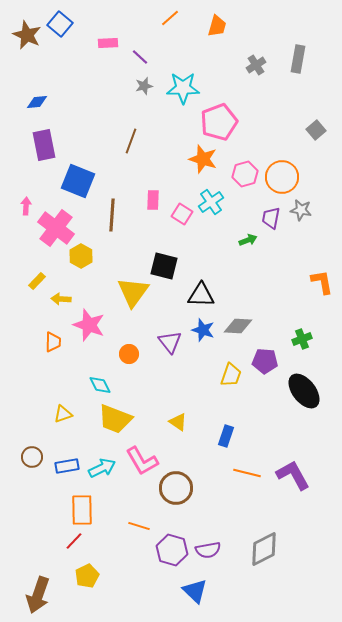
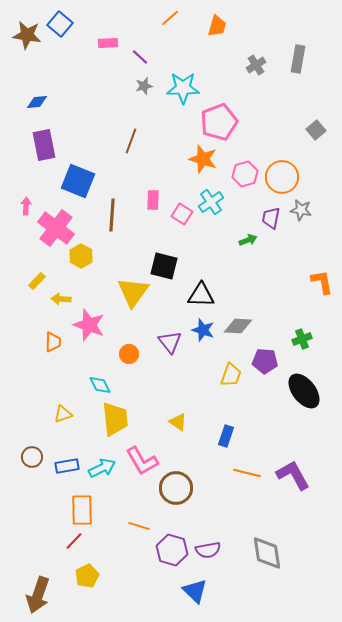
brown star at (27, 35): rotated 16 degrees counterclockwise
yellow trapezoid at (115, 419): rotated 117 degrees counterclockwise
gray diamond at (264, 549): moved 3 px right, 4 px down; rotated 72 degrees counterclockwise
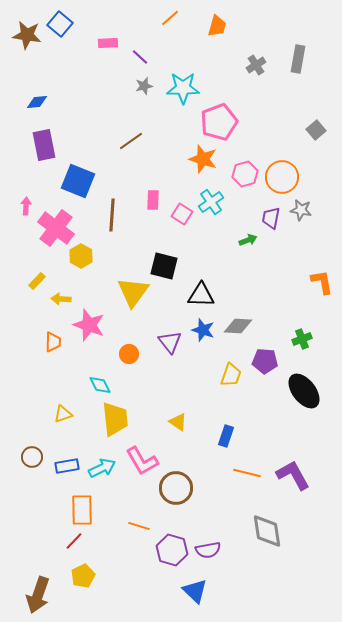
brown line at (131, 141): rotated 35 degrees clockwise
gray diamond at (267, 553): moved 22 px up
yellow pentagon at (87, 576): moved 4 px left
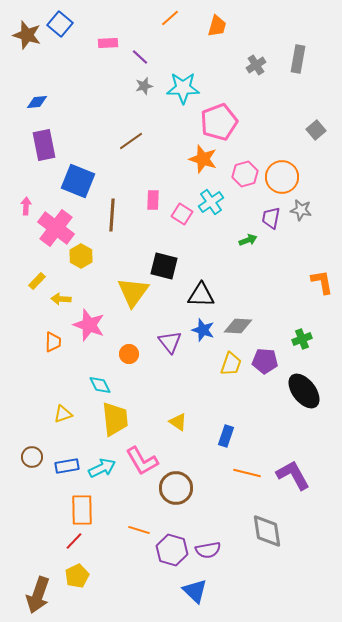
brown star at (27, 35): rotated 8 degrees clockwise
yellow trapezoid at (231, 375): moved 11 px up
orange line at (139, 526): moved 4 px down
yellow pentagon at (83, 576): moved 6 px left
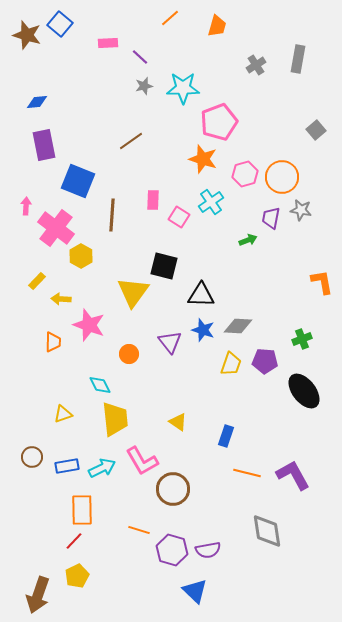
pink square at (182, 214): moved 3 px left, 3 px down
brown circle at (176, 488): moved 3 px left, 1 px down
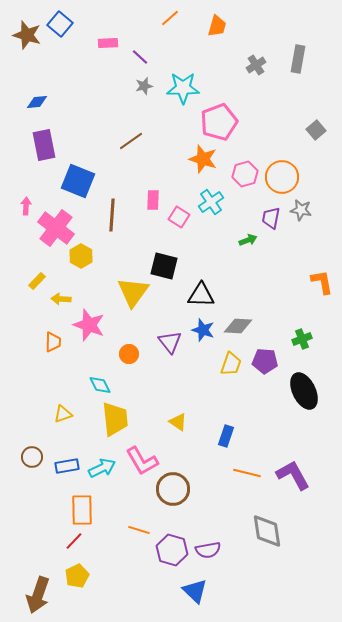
black ellipse at (304, 391): rotated 12 degrees clockwise
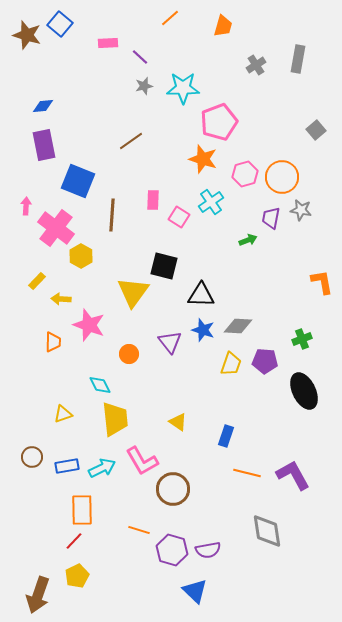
orange trapezoid at (217, 26): moved 6 px right
blue diamond at (37, 102): moved 6 px right, 4 px down
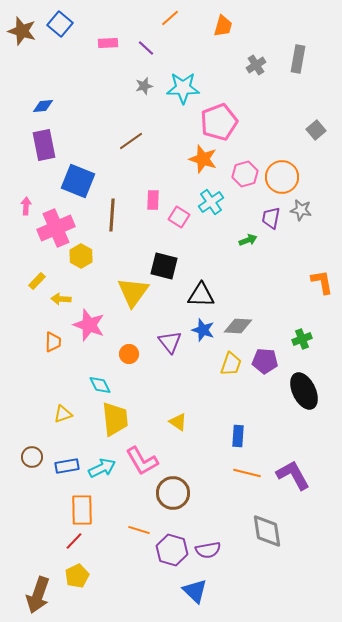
brown star at (27, 35): moved 5 px left, 4 px up
purple line at (140, 57): moved 6 px right, 9 px up
pink cross at (56, 228): rotated 30 degrees clockwise
blue rectangle at (226, 436): moved 12 px right; rotated 15 degrees counterclockwise
brown circle at (173, 489): moved 4 px down
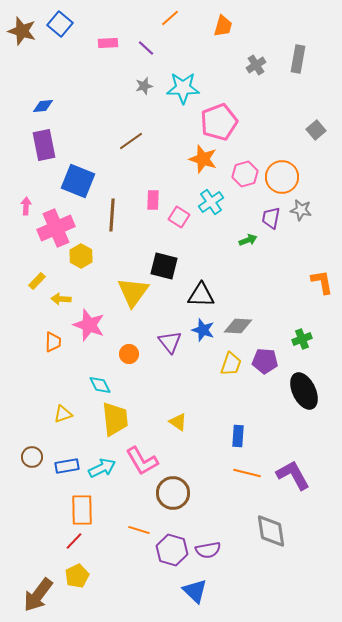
gray diamond at (267, 531): moved 4 px right
brown arrow at (38, 595): rotated 18 degrees clockwise
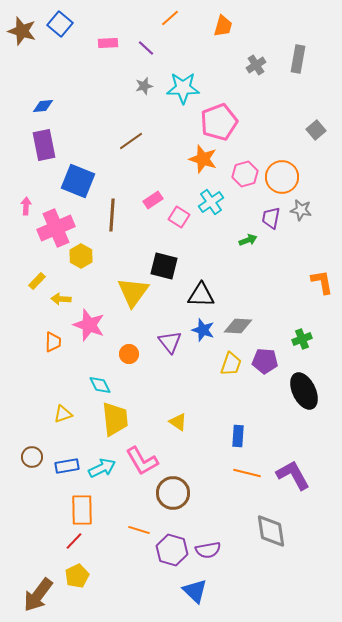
pink rectangle at (153, 200): rotated 54 degrees clockwise
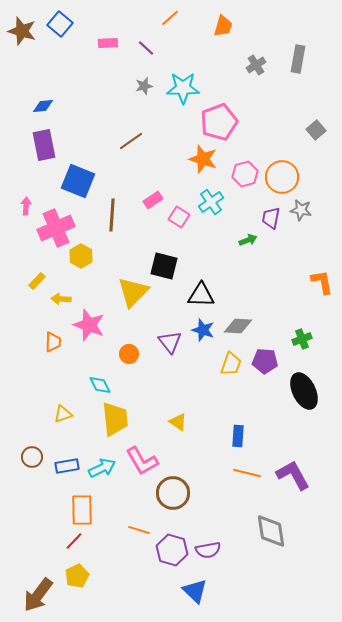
yellow triangle at (133, 292): rotated 8 degrees clockwise
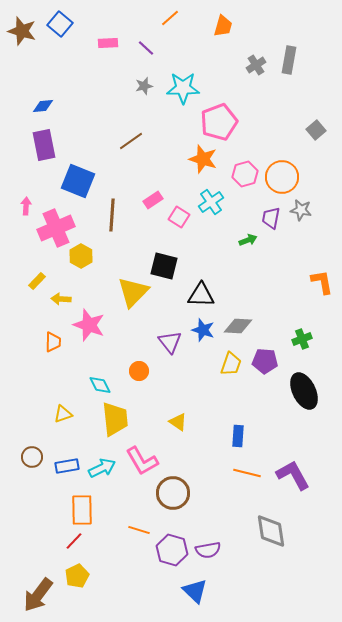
gray rectangle at (298, 59): moved 9 px left, 1 px down
orange circle at (129, 354): moved 10 px right, 17 px down
